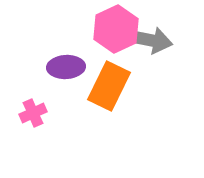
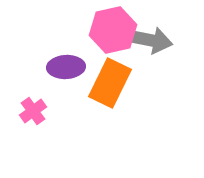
pink hexagon: moved 3 px left, 1 px down; rotated 12 degrees clockwise
orange rectangle: moved 1 px right, 3 px up
pink cross: moved 2 px up; rotated 12 degrees counterclockwise
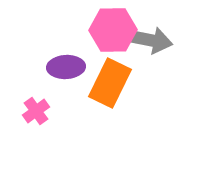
pink hexagon: rotated 12 degrees clockwise
pink cross: moved 3 px right
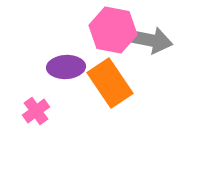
pink hexagon: rotated 12 degrees clockwise
orange rectangle: rotated 60 degrees counterclockwise
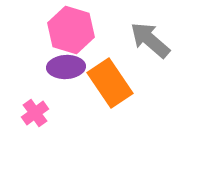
pink hexagon: moved 42 px left; rotated 6 degrees clockwise
gray arrow: rotated 150 degrees counterclockwise
pink cross: moved 1 px left, 2 px down
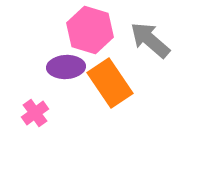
pink hexagon: moved 19 px right
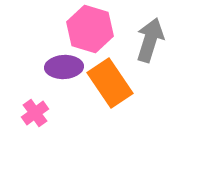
pink hexagon: moved 1 px up
gray arrow: rotated 66 degrees clockwise
purple ellipse: moved 2 px left
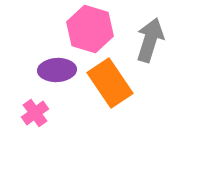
purple ellipse: moved 7 px left, 3 px down
